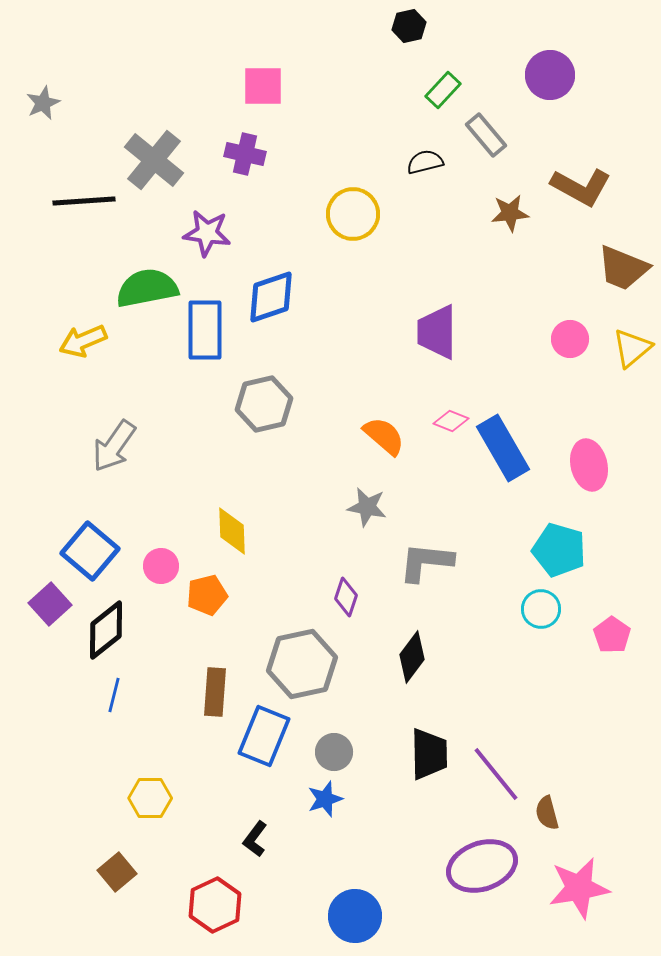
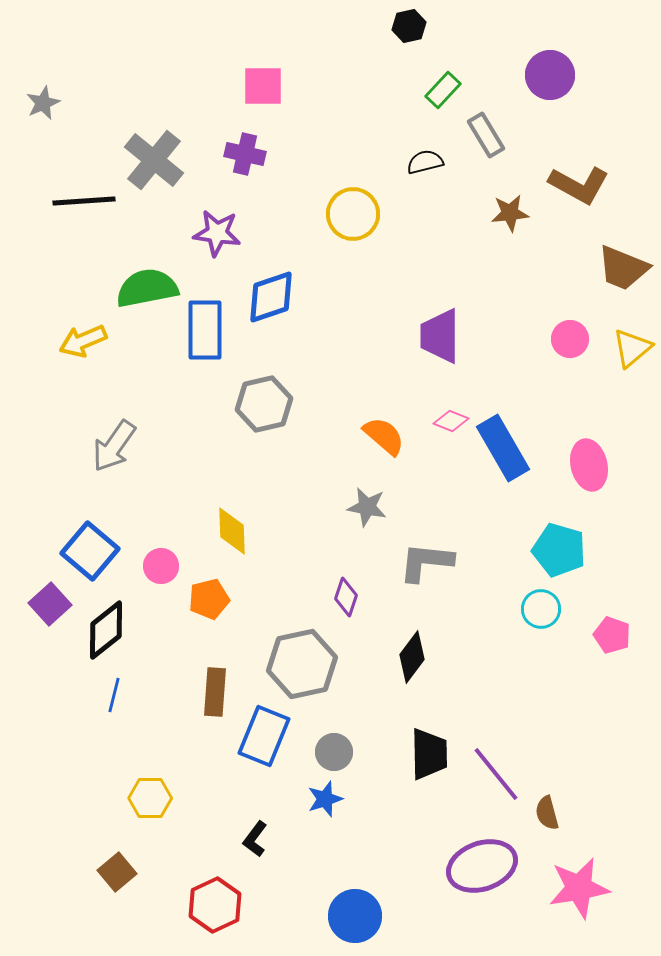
gray rectangle at (486, 135): rotated 9 degrees clockwise
brown L-shape at (581, 187): moved 2 px left, 2 px up
purple star at (207, 233): moved 10 px right
purple trapezoid at (437, 332): moved 3 px right, 4 px down
orange pentagon at (207, 595): moved 2 px right, 4 px down
pink pentagon at (612, 635): rotated 15 degrees counterclockwise
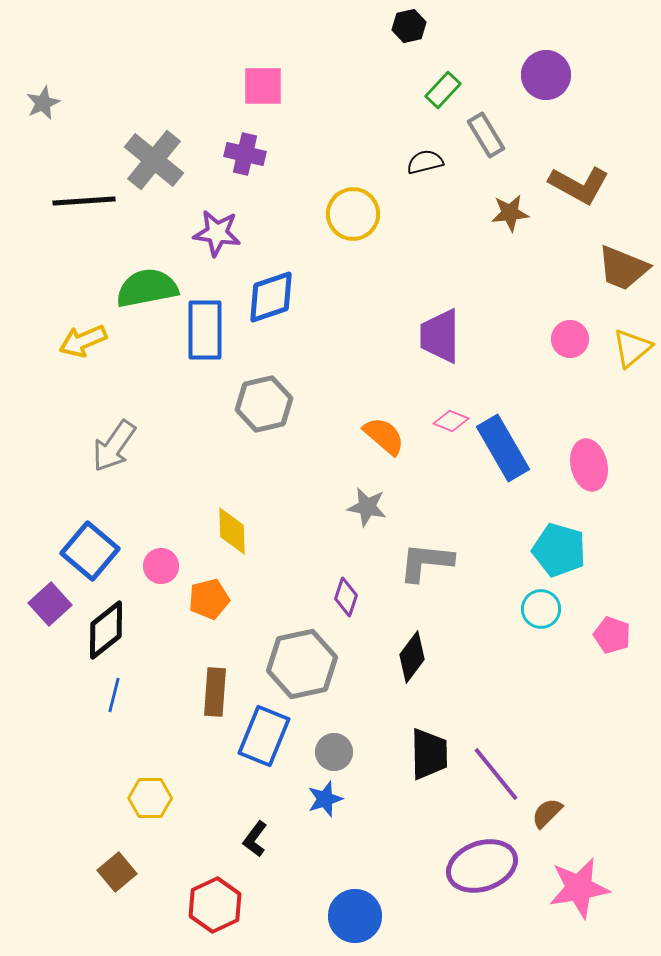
purple circle at (550, 75): moved 4 px left
brown semicircle at (547, 813): rotated 60 degrees clockwise
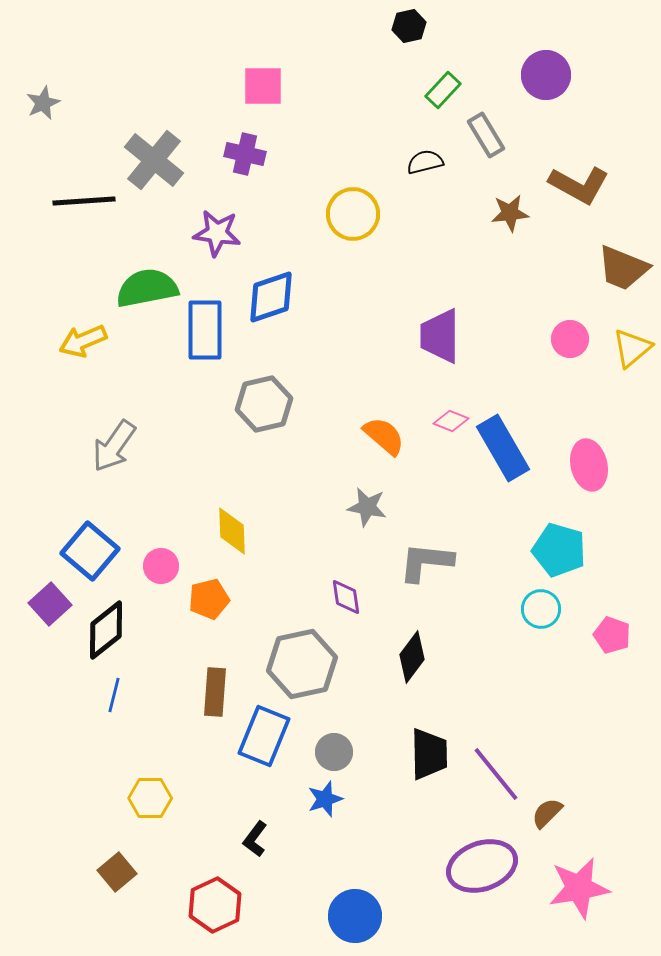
purple diamond at (346, 597): rotated 27 degrees counterclockwise
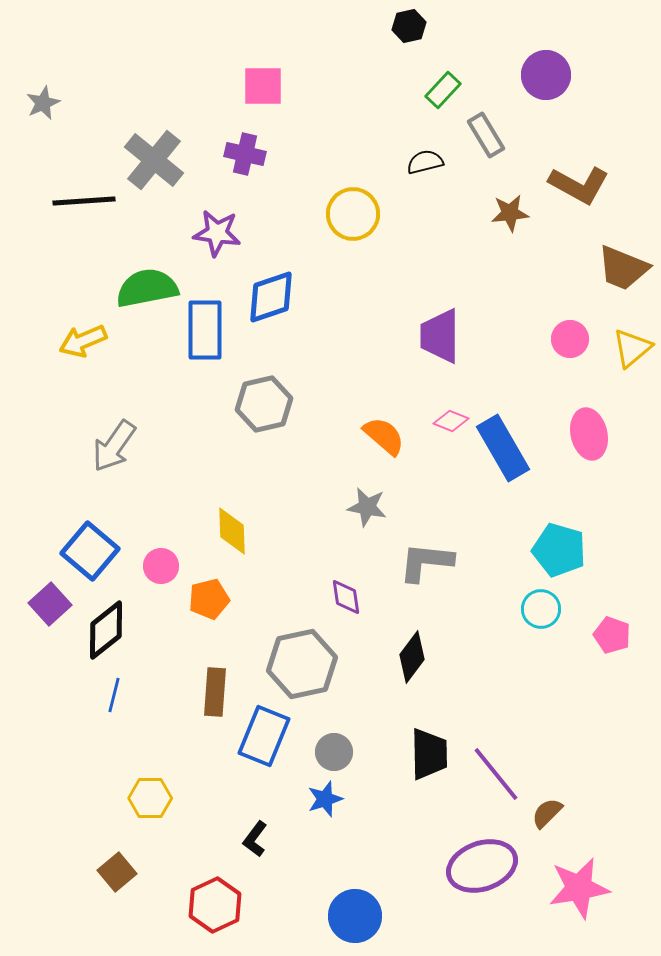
pink ellipse at (589, 465): moved 31 px up
